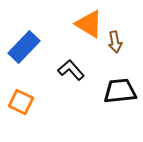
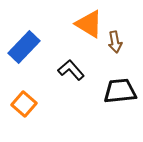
orange square: moved 3 px right, 2 px down; rotated 15 degrees clockwise
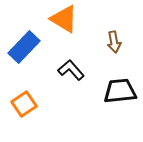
orange triangle: moved 25 px left, 5 px up
brown arrow: moved 1 px left
orange square: rotated 15 degrees clockwise
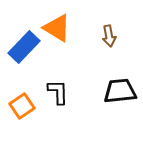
orange triangle: moved 7 px left, 9 px down
brown arrow: moved 5 px left, 6 px up
black L-shape: moved 13 px left, 22 px down; rotated 40 degrees clockwise
orange square: moved 2 px left, 2 px down
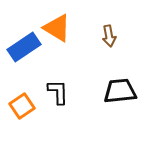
blue rectangle: rotated 12 degrees clockwise
